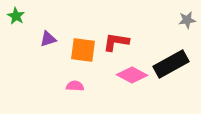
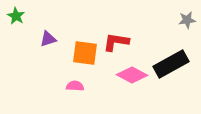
orange square: moved 2 px right, 3 px down
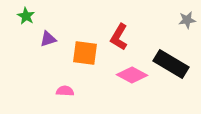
green star: moved 10 px right
red L-shape: moved 3 px right, 5 px up; rotated 68 degrees counterclockwise
black rectangle: rotated 60 degrees clockwise
pink semicircle: moved 10 px left, 5 px down
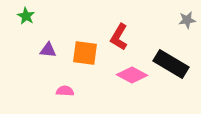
purple triangle: moved 11 px down; rotated 24 degrees clockwise
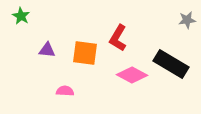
green star: moved 5 px left
red L-shape: moved 1 px left, 1 px down
purple triangle: moved 1 px left
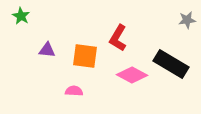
orange square: moved 3 px down
pink semicircle: moved 9 px right
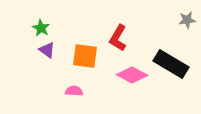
green star: moved 20 px right, 12 px down
purple triangle: rotated 30 degrees clockwise
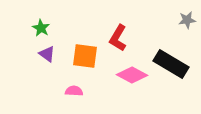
purple triangle: moved 4 px down
